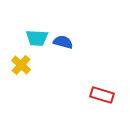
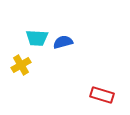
blue semicircle: rotated 30 degrees counterclockwise
yellow cross: rotated 18 degrees clockwise
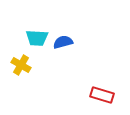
yellow cross: rotated 30 degrees counterclockwise
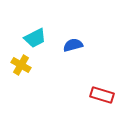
cyan trapezoid: moved 2 px left; rotated 30 degrees counterclockwise
blue semicircle: moved 10 px right, 3 px down
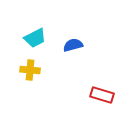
yellow cross: moved 9 px right, 5 px down; rotated 24 degrees counterclockwise
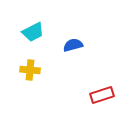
cyan trapezoid: moved 2 px left, 6 px up
red rectangle: rotated 35 degrees counterclockwise
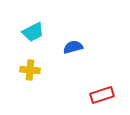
blue semicircle: moved 2 px down
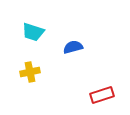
cyan trapezoid: rotated 45 degrees clockwise
yellow cross: moved 2 px down; rotated 18 degrees counterclockwise
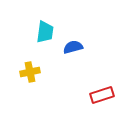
cyan trapezoid: moved 12 px right; rotated 100 degrees counterclockwise
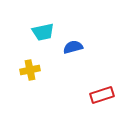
cyan trapezoid: moved 2 px left; rotated 70 degrees clockwise
yellow cross: moved 2 px up
